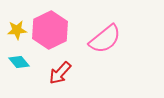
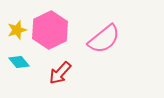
yellow star: rotated 12 degrees counterclockwise
pink semicircle: moved 1 px left
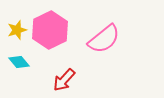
red arrow: moved 4 px right, 7 px down
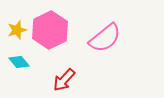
pink semicircle: moved 1 px right, 1 px up
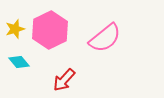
yellow star: moved 2 px left, 1 px up
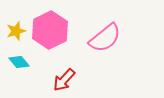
yellow star: moved 1 px right, 2 px down
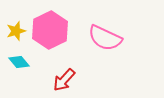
pink semicircle: rotated 64 degrees clockwise
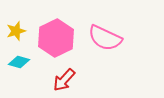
pink hexagon: moved 6 px right, 8 px down
cyan diamond: rotated 35 degrees counterclockwise
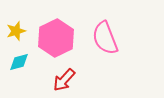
pink semicircle: rotated 44 degrees clockwise
cyan diamond: rotated 30 degrees counterclockwise
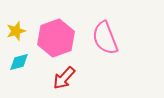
pink hexagon: rotated 6 degrees clockwise
red arrow: moved 2 px up
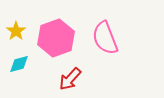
yellow star: rotated 18 degrees counterclockwise
cyan diamond: moved 2 px down
red arrow: moved 6 px right, 1 px down
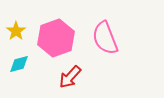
red arrow: moved 2 px up
